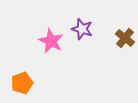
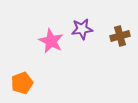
purple star: rotated 25 degrees counterclockwise
brown cross: moved 5 px left, 2 px up; rotated 36 degrees clockwise
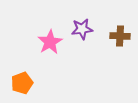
brown cross: rotated 18 degrees clockwise
pink star: moved 1 px left, 1 px down; rotated 15 degrees clockwise
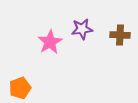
brown cross: moved 1 px up
orange pentagon: moved 2 px left, 5 px down
